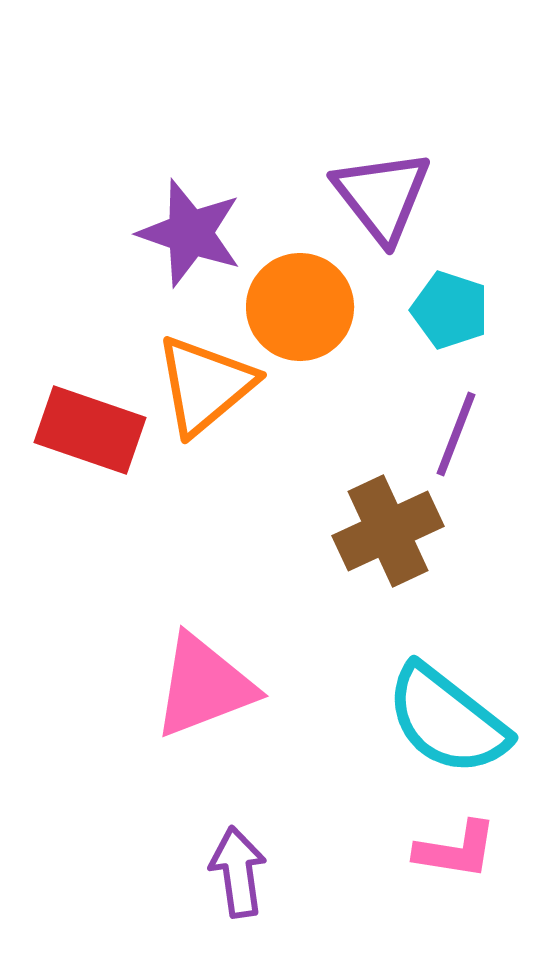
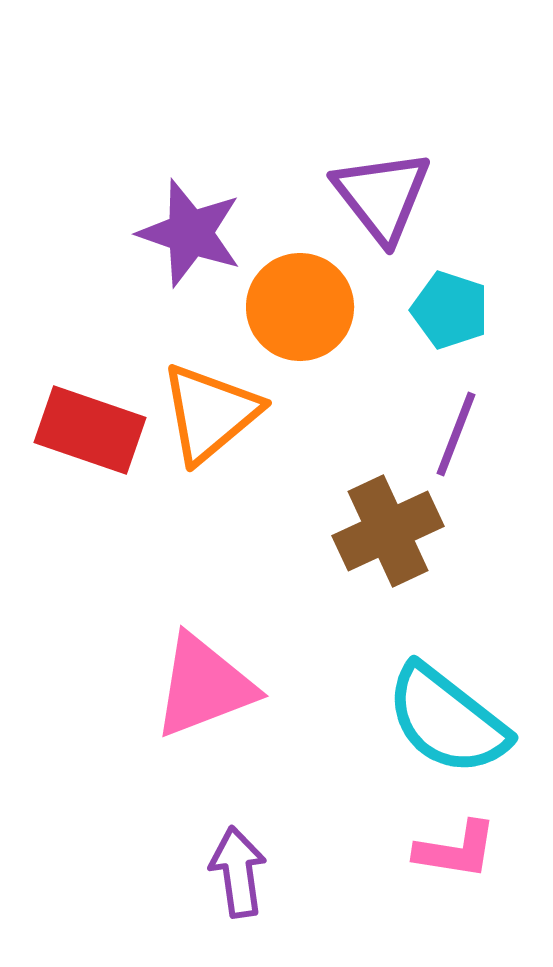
orange triangle: moved 5 px right, 28 px down
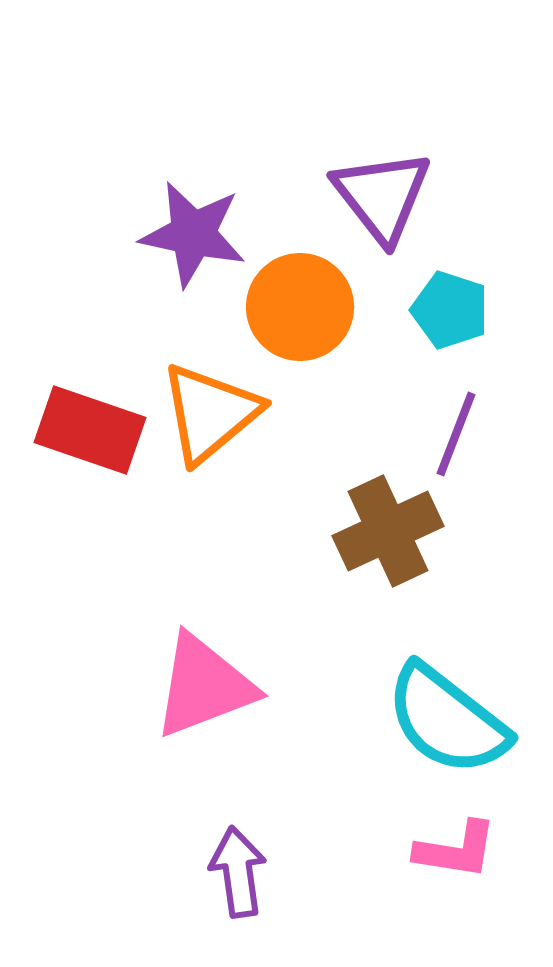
purple star: moved 3 px right, 1 px down; rotated 7 degrees counterclockwise
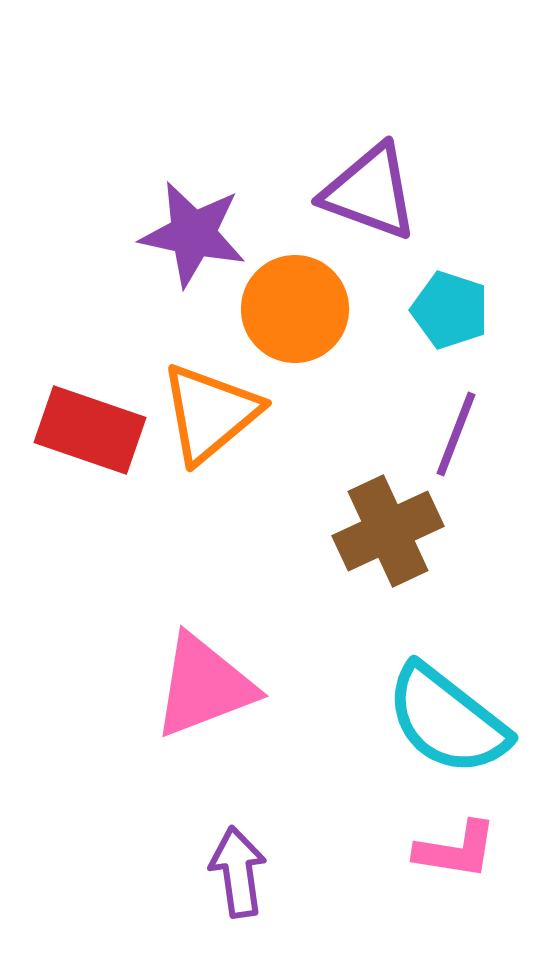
purple triangle: moved 12 px left, 4 px up; rotated 32 degrees counterclockwise
orange circle: moved 5 px left, 2 px down
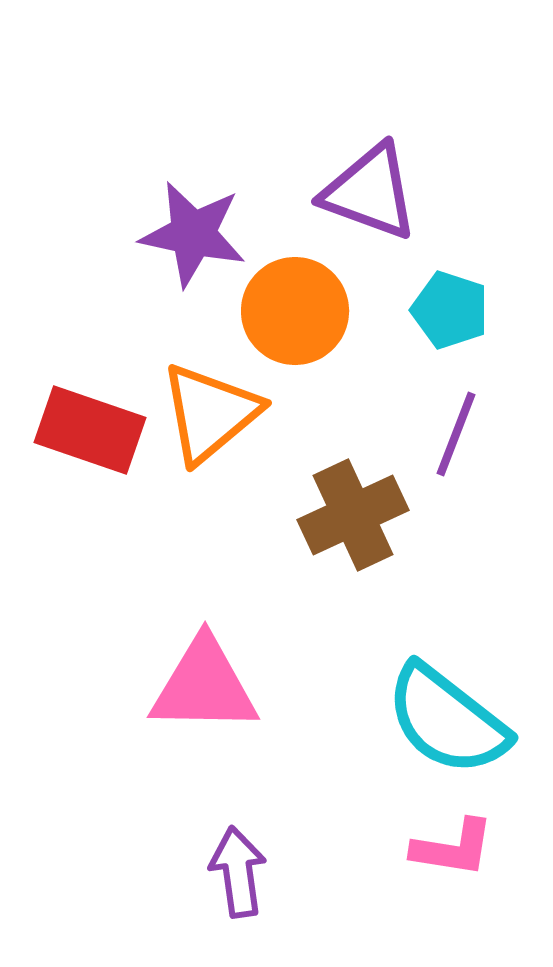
orange circle: moved 2 px down
brown cross: moved 35 px left, 16 px up
pink triangle: rotated 22 degrees clockwise
pink L-shape: moved 3 px left, 2 px up
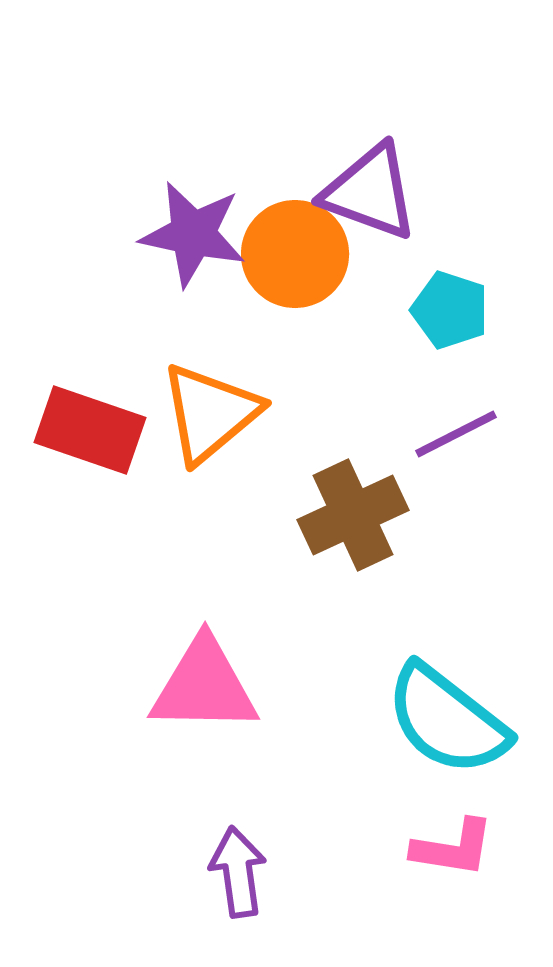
orange circle: moved 57 px up
purple line: rotated 42 degrees clockwise
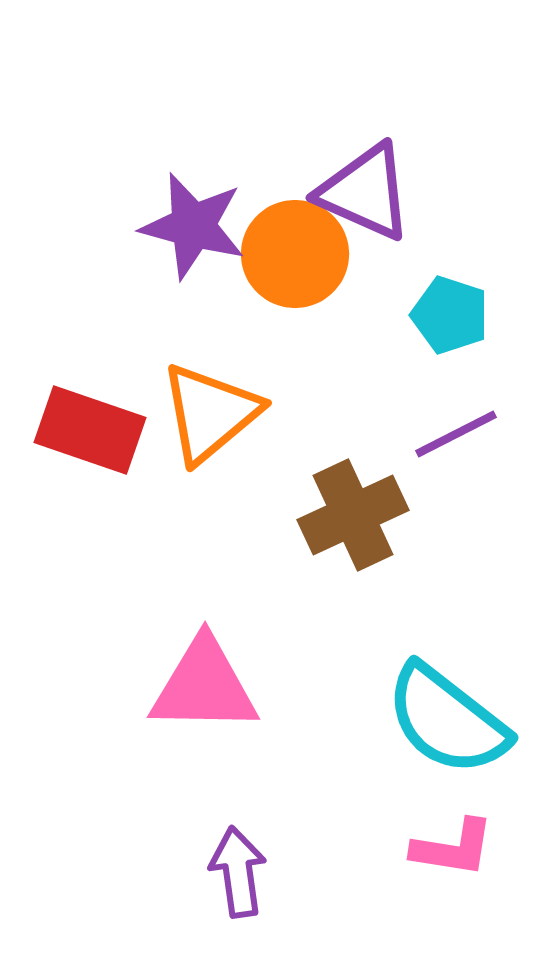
purple triangle: moved 5 px left; rotated 4 degrees clockwise
purple star: moved 8 px up; rotated 3 degrees clockwise
cyan pentagon: moved 5 px down
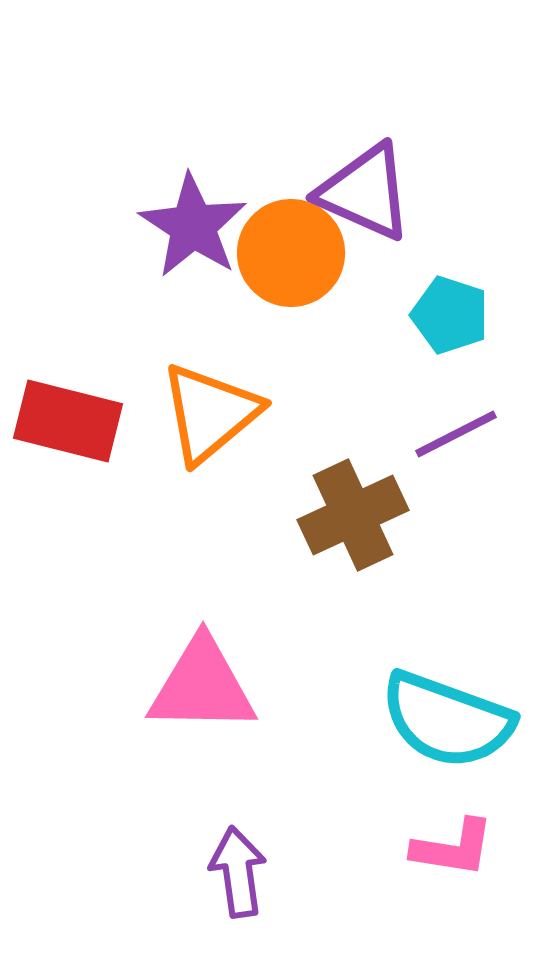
purple star: rotated 18 degrees clockwise
orange circle: moved 4 px left, 1 px up
red rectangle: moved 22 px left, 9 px up; rotated 5 degrees counterclockwise
pink triangle: moved 2 px left
cyan semicircle: rotated 18 degrees counterclockwise
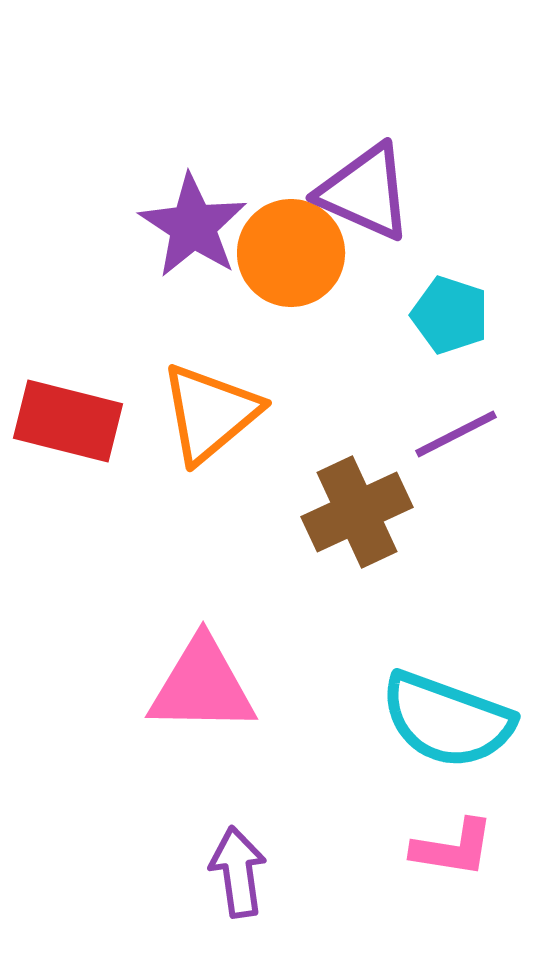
brown cross: moved 4 px right, 3 px up
